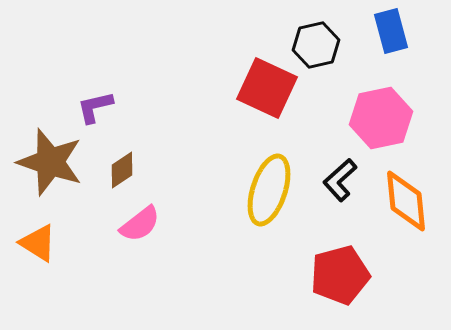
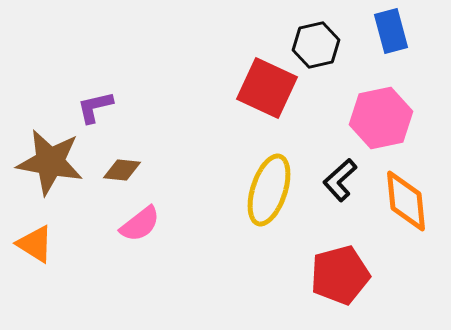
brown star: rotated 8 degrees counterclockwise
brown diamond: rotated 39 degrees clockwise
orange triangle: moved 3 px left, 1 px down
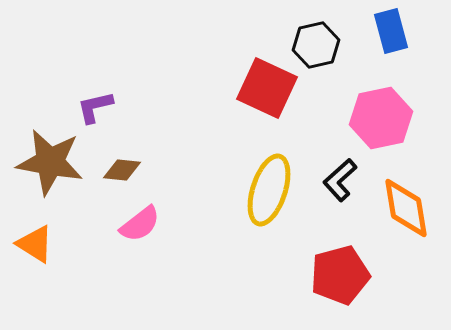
orange diamond: moved 7 px down; rotated 4 degrees counterclockwise
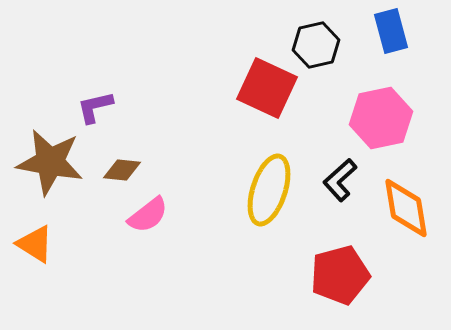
pink semicircle: moved 8 px right, 9 px up
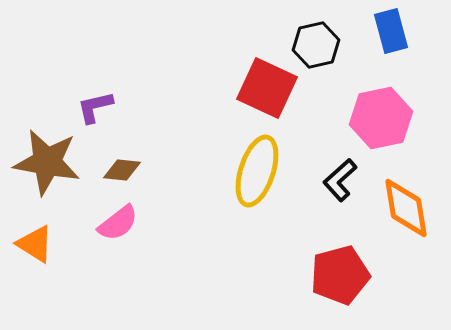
brown star: moved 3 px left
yellow ellipse: moved 12 px left, 19 px up
pink semicircle: moved 30 px left, 8 px down
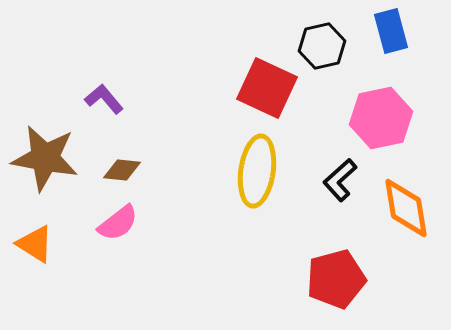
black hexagon: moved 6 px right, 1 px down
purple L-shape: moved 9 px right, 8 px up; rotated 63 degrees clockwise
brown star: moved 2 px left, 4 px up
yellow ellipse: rotated 10 degrees counterclockwise
red pentagon: moved 4 px left, 4 px down
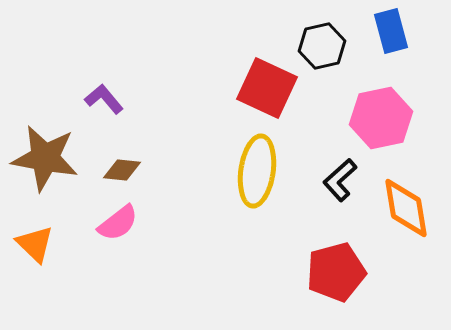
orange triangle: rotated 12 degrees clockwise
red pentagon: moved 7 px up
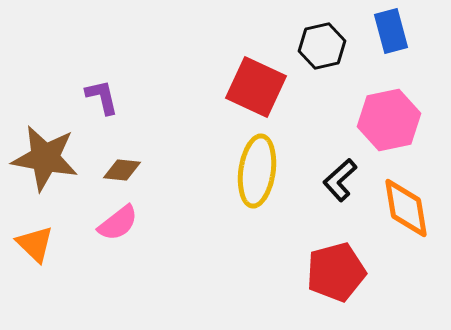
red square: moved 11 px left, 1 px up
purple L-shape: moved 2 px left, 2 px up; rotated 27 degrees clockwise
pink hexagon: moved 8 px right, 2 px down
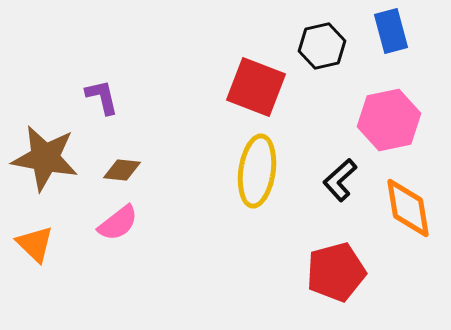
red square: rotated 4 degrees counterclockwise
orange diamond: moved 2 px right
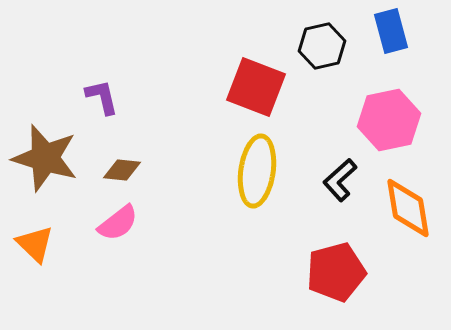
brown star: rotated 6 degrees clockwise
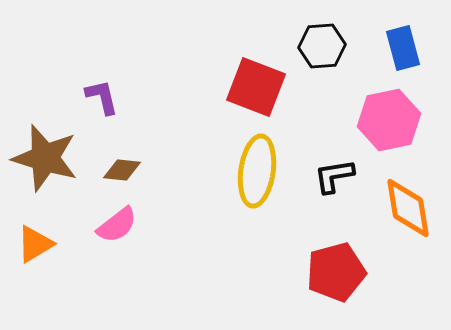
blue rectangle: moved 12 px right, 17 px down
black hexagon: rotated 9 degrees clockwise
black L-shape: moved 6 px left, 4 px up; rotated 33 degrees clockwise
pink semicircle: moved 1 px left, 2 px down
orange triangle: rotated 45 degrees clockwise
